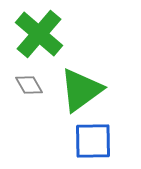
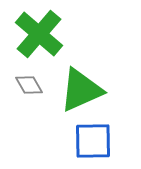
green triangle: rotated 12 degrees clockwise
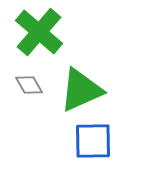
green cross: moved 2 px up
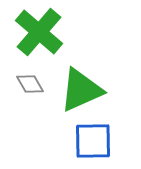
gray diamond: moved 1 px right, 1 px up
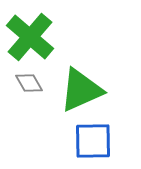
green cross: moved 9 px left, 5 px down
gray diamond: moved 1 px left, 1 px up
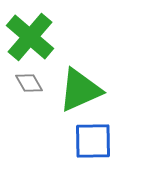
green triangle: moved 1 px left
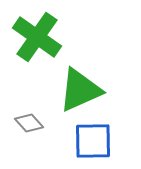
green cross: moved 7 px right; rotated 6 degrees counterclockwise
gray diamond: moved 40 px down; rotated 12 degrees counterclockwise
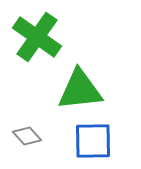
green triangle: rotated 18 degrees clockwise
gray diamond: moved 2 px left, 13 px down
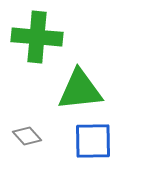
green cross: rotated 30 degrees counterclockwise
